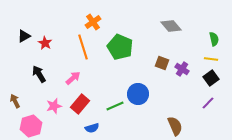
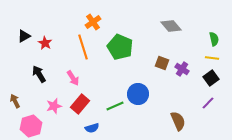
yellow line: moved 1 px right, 1 px up
pink arrow: rotated 98 degrees clockwise
brown semicircle: moved 3 px right, 5 px up
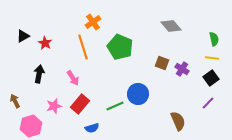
black triangle: moved 1 px left
black arrow: rotated 42 degrees clockwise
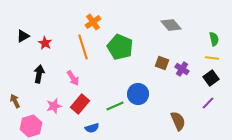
gray diamond: moved 1 px up
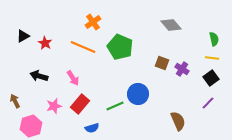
orange line: rotated 50 degrees counterclockwise
black arrow: moved 2 px down; rotated 84 degrees counterclockwise
